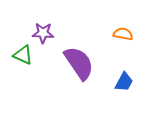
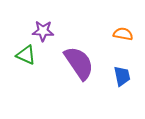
purple star: moved 2 px up
green triangle: moved 3 px right
blue trapezoid: moved 2 px left, 6 px up; rotated 40 degrees counterclockwise
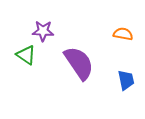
green triangle: rotated 10 degrees clockwise
blue trapezoid: moved 4 px right, 4 px down
